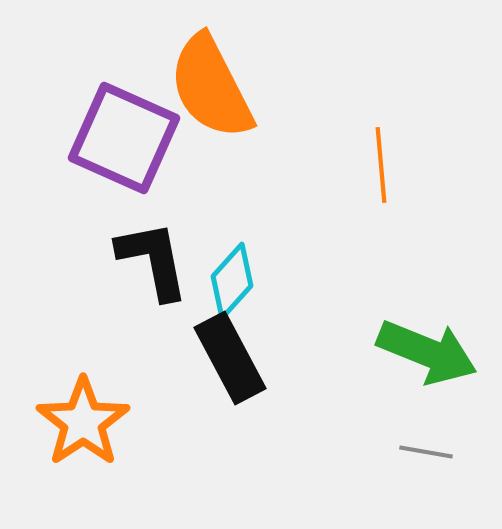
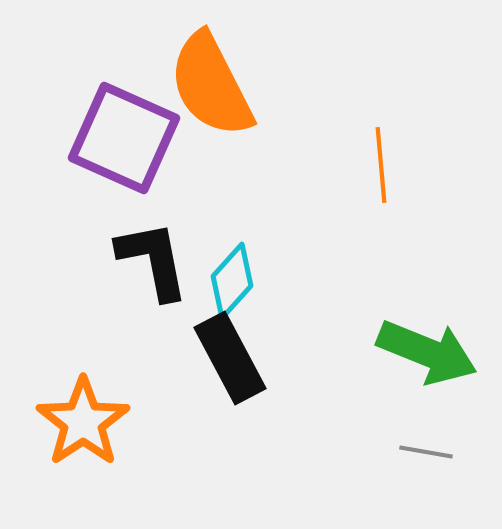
orange semicircle: moved 2 px up
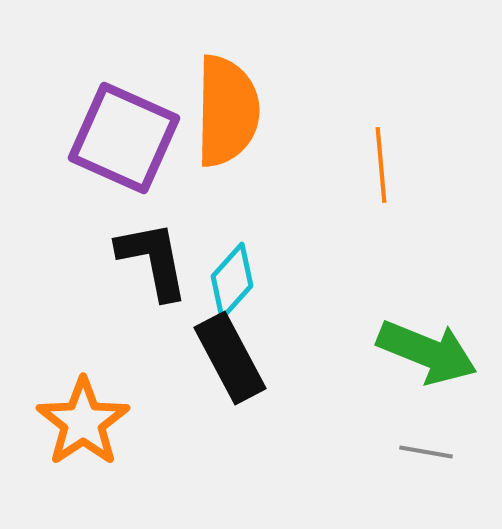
orange semicircle: moved 16 px right, 26 px down; rotated 152 degrees counterclockwise
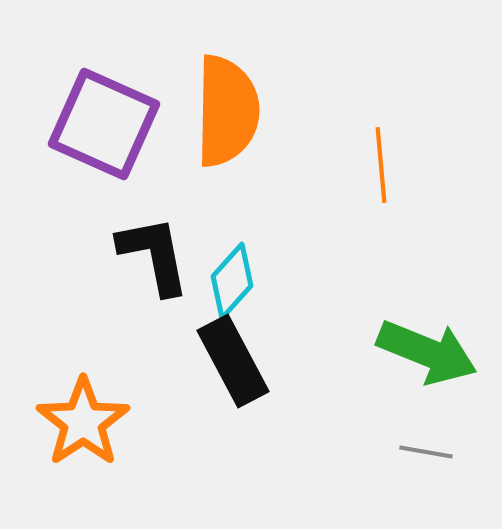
purple square: moved 20 px left, 14 px up
black L-shape: moved 1 px right, 5 px up
black rectangle: moved 3 px right, 3 px down
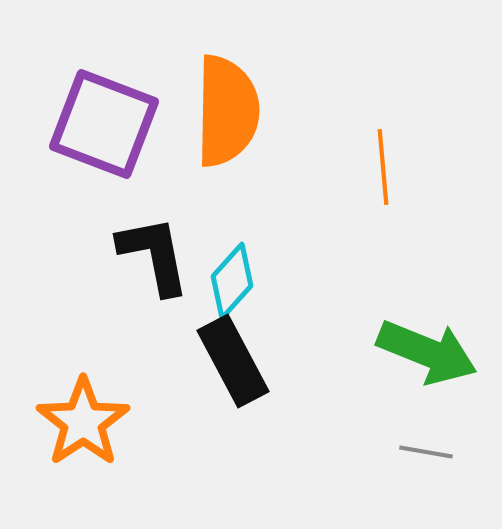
purple square: rotated 3 degrees counterclockwise
orange line: moved 2 px right, 2 px down
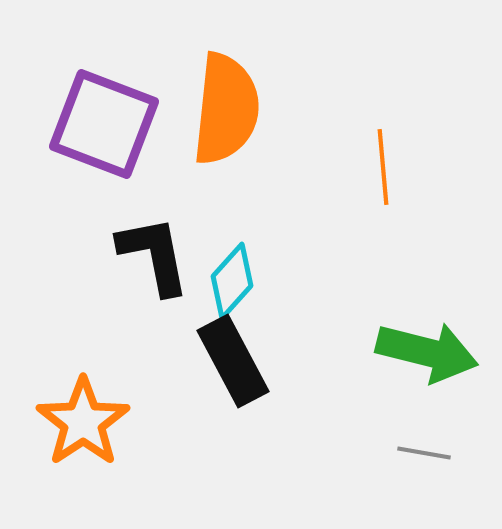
orange semicircle: moved 1 px left, 2 px up; rotated 5 degrees clockwise
green arrow: rotated 8 degrees counterclockwise
gray line: moved 2 px left, 1 px down
